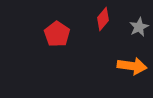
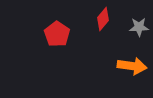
gray star: rotated 24 degrees clockwise
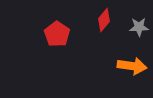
red diamond: moved 1 px right, 1 px down
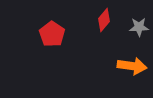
red pentagon: moved 5 px left
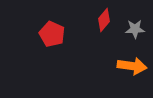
gray star: moved 4 px left, 2 px down
red pentagon: rotated 10 degrees counterclockwise
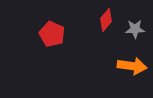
red diamond: moved 2 px right
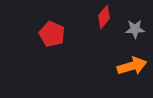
red diamond: moved 2 px left, 3 px up
orange arrow: rotated 24 degrees counterclockwise
